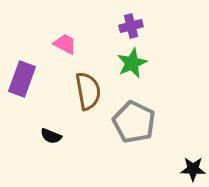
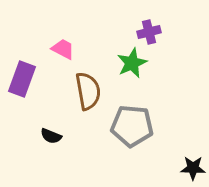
purple cross: moved 18 px right, 6 px down
pink trapezoid: moved 2 px left, 5 px down
gray pentagon: moved 2 px left, 4 px down; rotated 21 degrees counterclockwise
black star: moved 1 px up
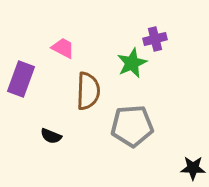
purple cross: moved 6 px right, 7 px down
pink trapezoid: moved 1 px up
purple rectangle: moved 1 px left
brown semicircle: rotated 12 degrees clockwise
gray pentagon: rotated 9 degrees counterclockwise
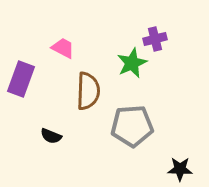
black star: moved 13 px left, 1 px down
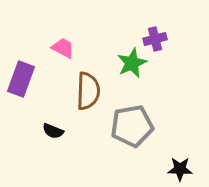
gray pentagon: rotated 6 degrees counterclockwise
black semicircle: moved 2 px right, 5 px up
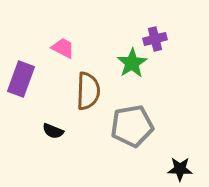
green star: rotated 8 degrees counterclockwise
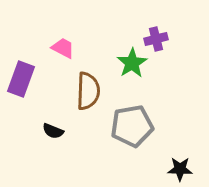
purple cross: moved 1 px right
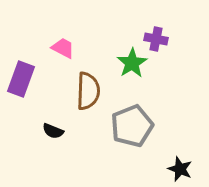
purple cross: rotated 25 degrees clockwise
gray pentagon: rotated 12 degrees counterclockwise
black star: rotated 20 degrees clockwise
